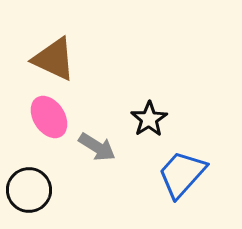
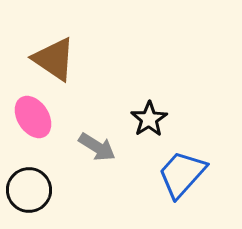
brown triangle: rotated 9 degrees clockwise
pink ellipse: moved 16 px left
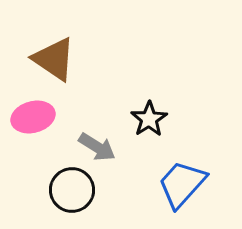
pink ellipse: rotated 72 degrees counterclockwise
blue trapezoid: moved 10 px down
black circle: moved 43 px right
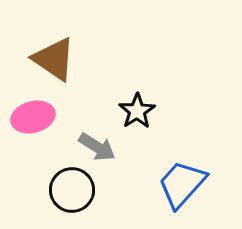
black star: moved 12 px left, 8 px up
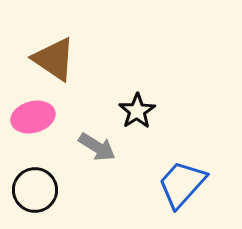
black circle: moved 37 px left
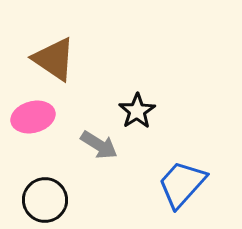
gray arrow: moved 2 px right, 2 px up
black circle: moved 10 px right, 10 px down
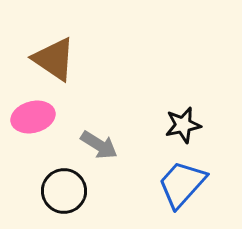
black star: moved 46 px right, 14 px down; rotated 21 degrees clockwise
black circle: moved 19 px right, 9 px up
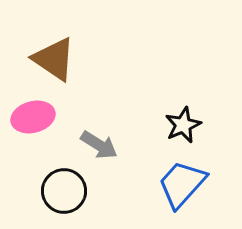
black star: rotated 12 degrees counterclockwise
